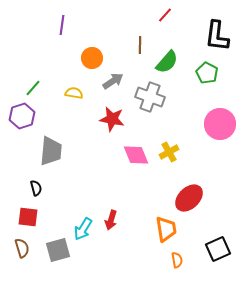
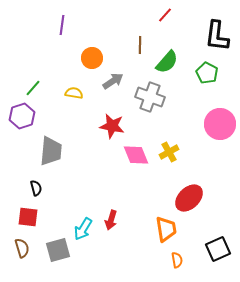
red star: moved 7 px down
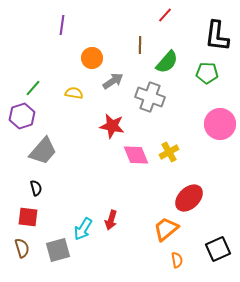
green pentagon: rotated 25 degrees counterclockwise
gray trapezoid: moved 8 px left; rotated 36 degrees clockwise
orange trapezoid: rotated 120 degrees counterclockwise
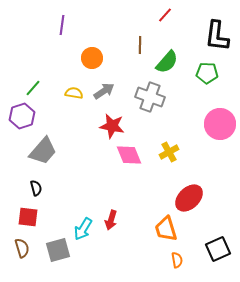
gray arrow: moved 9 px left, 10 px down
pink diamond: moved 7 px left
orange trapezoid: rotated 68 degrees counterclockwise
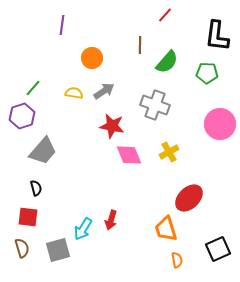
gray cross: moved 5 px right, 8 px down
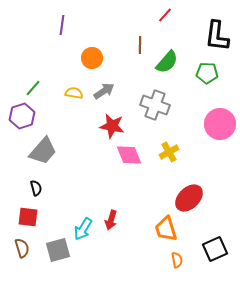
black square: moved 3 px left
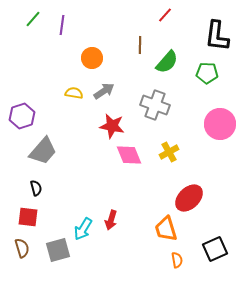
green line: moved 69 px up
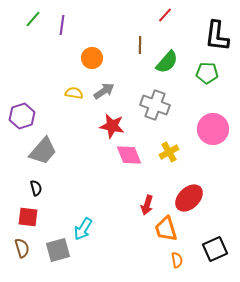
pink circle: moved 7 px left, 5 px down
red arrow: moved 36 px right, 15 px up
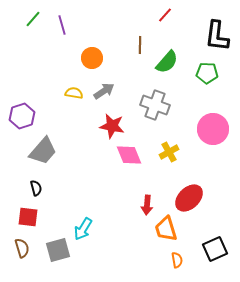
purple line: rotated 24 degrees counterclockwise
red arrow: rotated 12 degrees counterclockwise
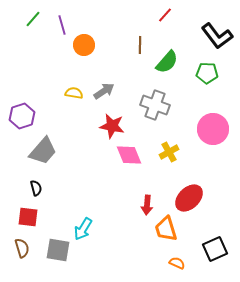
black L-shape: rotated 44 degrees counterclockwise
orange circle: moved 8 px left, 13 px up
gray square: rotated 25 degrees clockwise
orange semicircle: moved 3 px down; rotated 56 degrees counterclockwise
